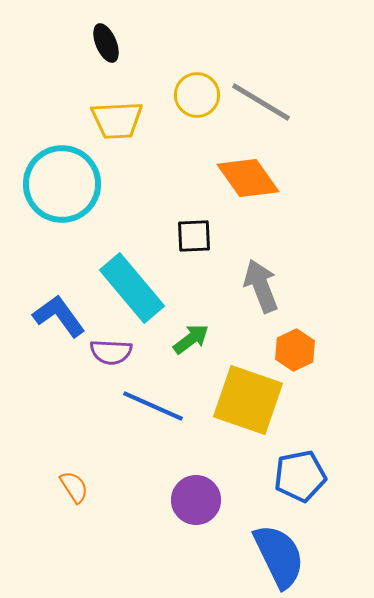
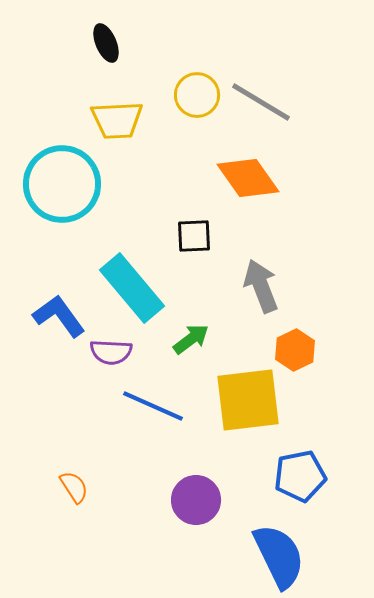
yellow square: rotated 26 degrees counterclockwise
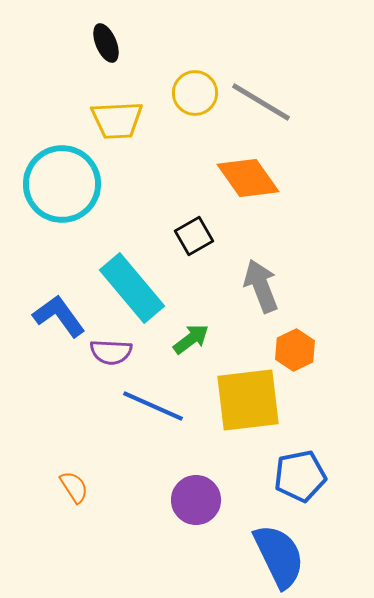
yellow circle: moved 2 px left, 2 px up
black square: rotated 27 degrees counterclockwise
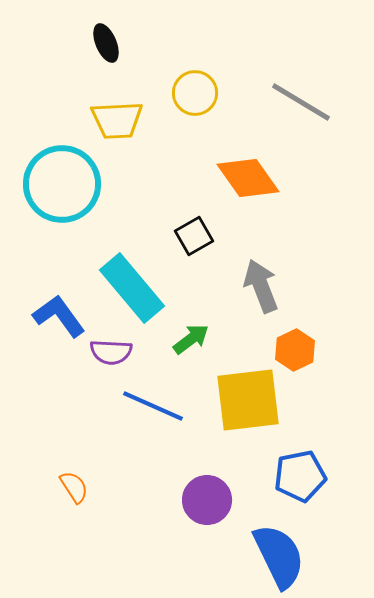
gray line: moved 40 px right
purple circle: moved 11 px right
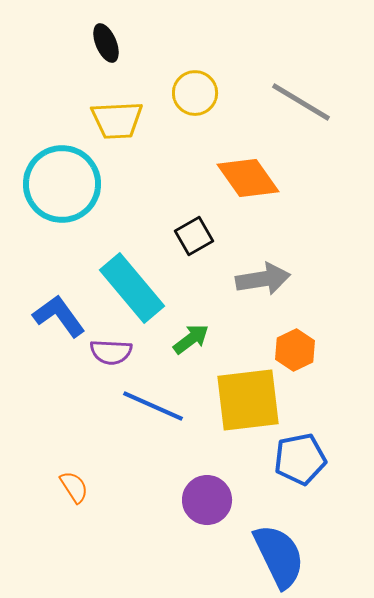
gray arrow: moved 2 px right, 7 px up; rotated 102 degrees clockwise
blue pentagon: moved 17 px up
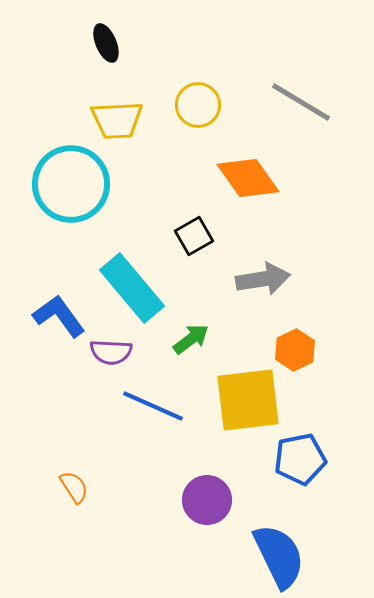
yellow circle: moved 3 px right, 12 px down
cyan circle: moved 9 px right
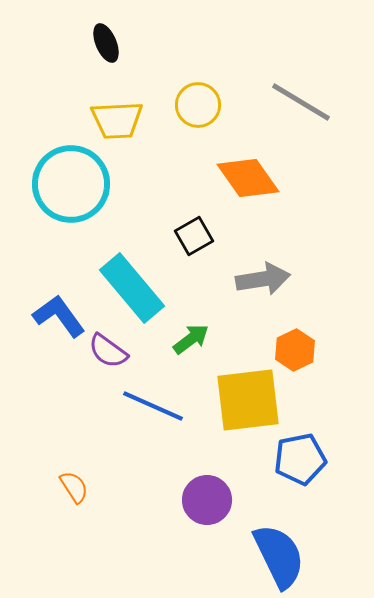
purple semicircle: moved 3 px left, 1 px up; rotated 33 degrees clockwise
